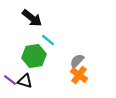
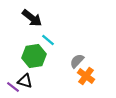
orange cross: moved 7 px right, 1 px down
purple line: moved 3 px right, 7 px down
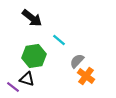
cyan line: moved 11 px right
black triangle: moved 2 px right, 2 px up
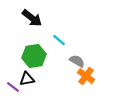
gray semicircle: rotated 77 degrees clockwise
black triangle: rotated 28 degrees counterclockwise
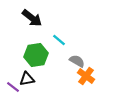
green hexagon: moved 2 px right, 1 px up
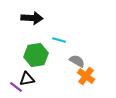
black arrow: rotated 35 degrees counterclockwise
cyan line: rotated 24 degrees counterclockwise
purple line: moved 3 px right
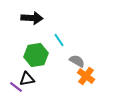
cyan line: rotated 40 degrees clockwise
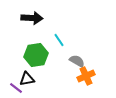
orange cross: rotated 30 degrees clockwise
purple line: moved 1 px down
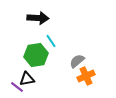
black arrow: moved 6 px right
cyan line: moved 8 px left, 1 px down
gray semicircle: rotated 70 degrees counterclockwise
purple line: moved 1 px right, 1 px up
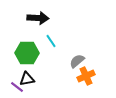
green hexagon: moved 9 px left, 2 px up; rotated 10 degrees clockwise
